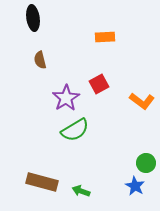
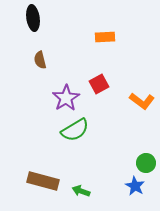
brown rectangle: moved 1 px right, 1 px up
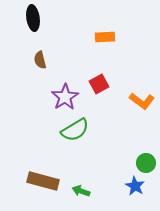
purple star: moved 1 px left, 1 px up
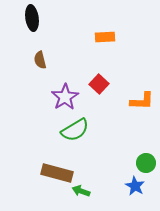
black ellipse: moved 1 px left
red square: rotated 18 degrees counterclockwise
orange L-shape: rotated 35 degrees counterclockwise
brown rectangle: moved 14 px right, 8 px up
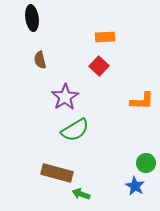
red square: moved 18 px up
green arrow: moved 3 px down
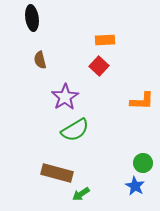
orange rectangle: moved 3 px down
green circle: moved 3 px left
green arrow: rotated 54 degrees counterclockwise
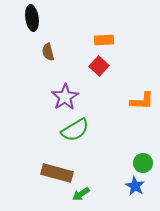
orange rectangle: moved 1 px left
brown semicircle: moved 8 px right, 8 px up
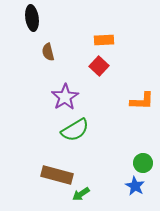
brown rectangle: moved 2 px down
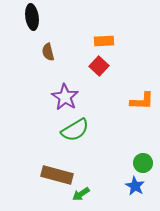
black ellipse: moved 1 px up
orange rectangle: moved 1 px down
purple star: rotated 8 degrees counterclockwise
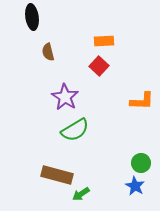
green circle: moved 2 px left
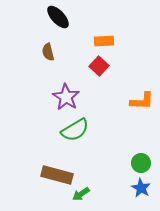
black ellipse: moved 26 px right; rotated 35 degrees counterclockwise
purple star: moved 1 px right
blue star: moved 6 px right, 2 px down
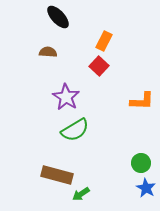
orange rectangle: rotated 60 degrees counterclockwise
brown semicircle: rotated 108 degrees clockwise
blue star: moved 5 px right
